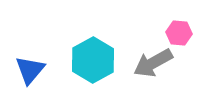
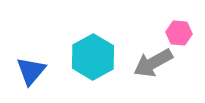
cyan hexagon: moved 3 px up
blue triangle: moved 1 px right, 1 px down
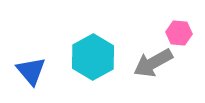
blue triangle: rotated 20 degrees counterclockwise
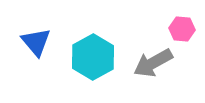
pink hexagon: moved 3 px right, 4 px up
blue triangle: moved 5 px right, 29 px up
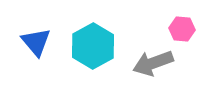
cyan hexagon: moved 11 px up
gray arrow: rotated 9 degrees clockwise
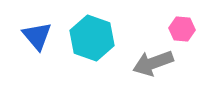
blue triangle: moved 1 px right, 6 px up
cyan hexagon: moved 1 px left, 8 px up; rotated 12 degrees counterclockwise
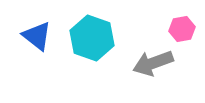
pink hexagon: rotated 15 degrees counterclockwise
blue triangle: rotated 12 degrees counterclockwise
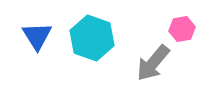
blue triangle: rotated 20 degrees clockwise
gray arrow: rotated 30 degrees counterclockwise
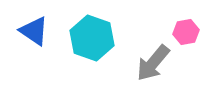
pink hexagon: moved 4 px right, 3 px down
blue triangle: moved 3 px left, 5 px up; rotated 24 degrees counterclockwise
